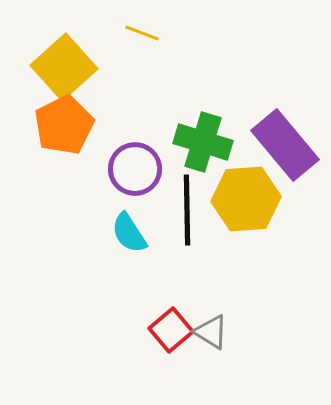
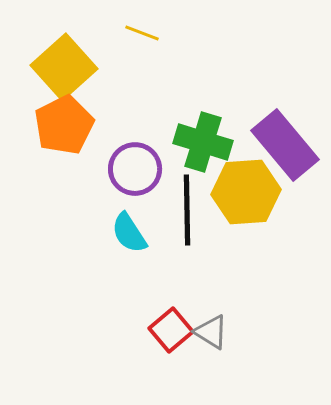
yellow hexagon: moved 7 px up
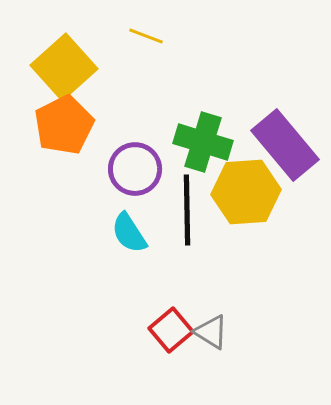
yellow line: moved 4 px right, 3 px down
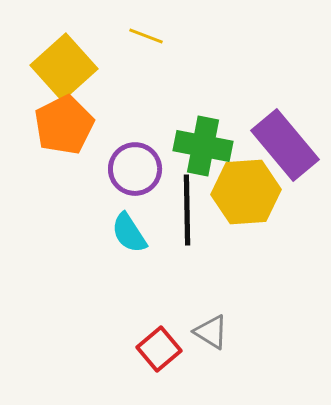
green cross: moved 4 px down; rotated 6 degrees counterclockwise
red square: moved 12 px left, 19 px down
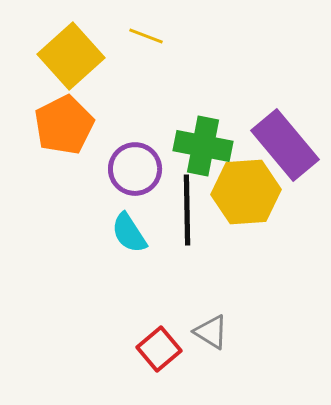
yellow square: moved 7 px right, 11 px up
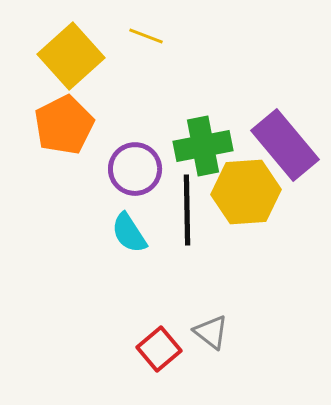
green cross: rotated 22 degrees counterclockwise
gray triangle: rotated 6 degrees clockwise
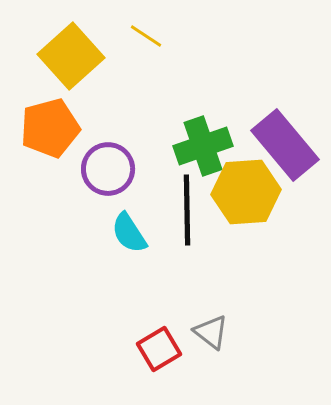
yellow line: rotated 12 degrees clockwise
orange pentagon: moved 14 px left, 3 px down; rotated 12 degrees clockwise
green cross: rotated 8 degrees counterclockwise
purple circle: moved 27 px left
red square: rotated 9 degrees clockwise
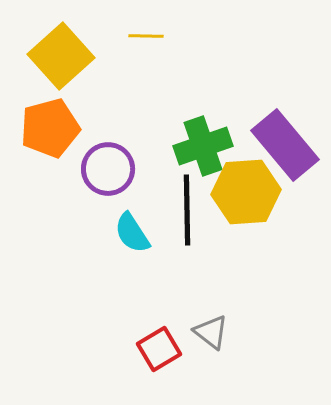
yellow line: rotated 32 degrees counterclockwise
yellow square: moved 10 px left
cyan semicircle: moved 3 px right
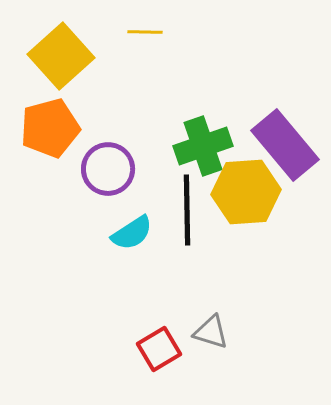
yellow line: moved 1 px left, 4 px up
cyan semicircle: rotated 90 degrees counterclockwise
gray triangle: rotated 21 degrees counterclockwise
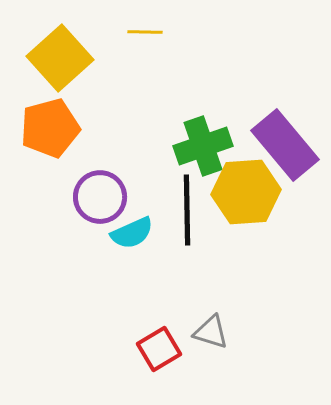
yellow square: moved 1 px left, 2 px down
purple circle: moved 8 px left, 28 px down
cyan semicircle: rotated 9 degrees clockwise
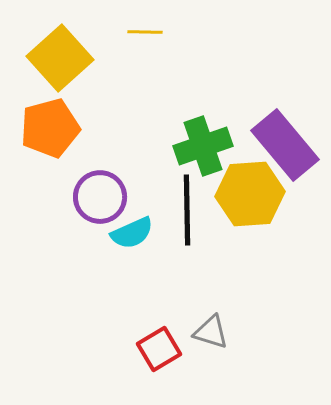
yellow hexagon: moved 4 px right, 2 px down
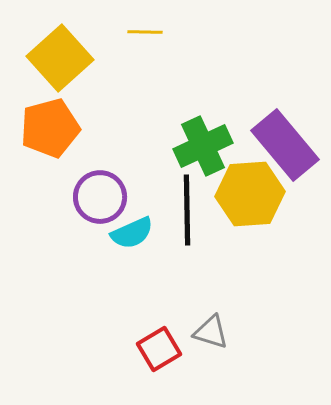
green cross: rotated 6 degrees counterclockwise
